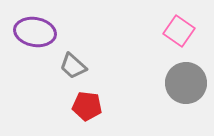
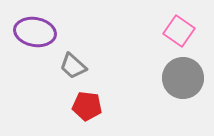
gray circle: moved 3 px left, 5 px up
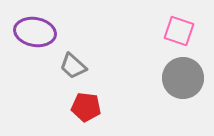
pink square: rotated 16 degrees counterclockwise
red pentagon: moved 1 px left, 1 px down
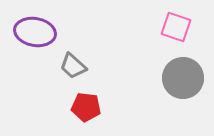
pink square: moved 3 px left, 4 px up
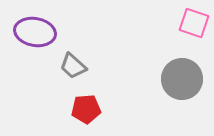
pink square: moved 18 px right, 4 px up
gray circle: moved 1 px left, 1 px down
red pentagon: moved 2 px down; rotated 12 degrees counterclockwise
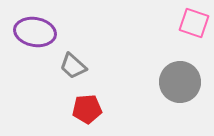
gray circle: moved 2 px left, 3 px down
red pentagon: moved 1 px right
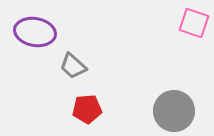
gray circle: moved 6 px left, 29 px down
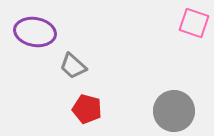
red pentagon: rotated 20 degrees clockwise
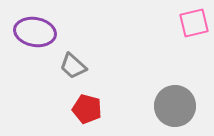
pink square: rotated 32 degrees counterclockwise
gray circle: moved 1 px right, 5 px up
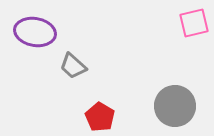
red pentagon: moved 13 px right, 8 px down; rotated 16 degrees clockwise
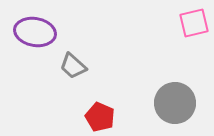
gray circle: moved 3 px up
red pentagon: rotated 8 degrees counterclockwise
